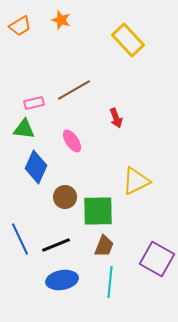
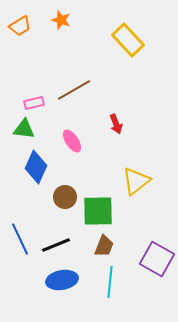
red arrow: moved 6 px down
yellow triangle: rotated 12 degrees counterclockwise
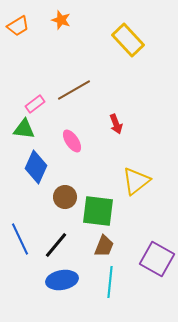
orange trapezoid: moved 2 px left
pink rectangle: moved 1 px right, 1 px down; rotated 24 degrees counterclockwise
green square: rotated 8 degrees clockwise
black line: rotated 28 degrees counterclockwise
